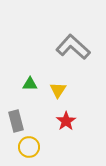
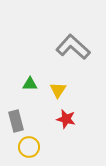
red star: moved 2 px up; rotated 24 degrees counterclockwise
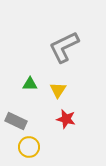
gray L-shape: moved 9 px left; rotated 68 degrees counterclockwise
gray rectangle: rotated 50 degrees counterclockwise
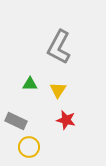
gray L-shape: moved 5 px left; rotated 36 degrees counterclockwise
red star: moved 1 px down
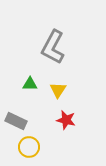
gray L-shape: moved 6 px left
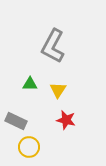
gray L-shape: moved 1 px up
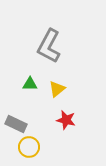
gray L-shape: moved 4 px left
yellow triangle: moved 1 px left, 1 px up; rotated 18 degrees clockwise
gray rectangle: moved 3 px down
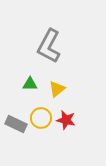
yellow circle: moved 12 px right, 29 px up
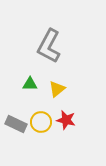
yellow circle: moved 4 px down
